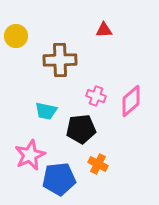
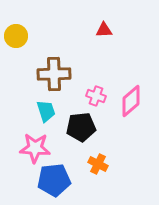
brown cross: moved 6 px left, 14 px down
cyan trapezoid: rotated 120 degrees counterclockwise
black pentagon: moved 2 px up
pink star: moved 5 px right, 7 px up; rotated 28 degrees clockwise
blue pentagon: moved 5 px left, 1 px down
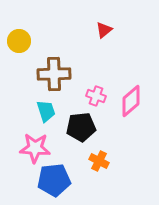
red triangle: rotated 36 degrees counterclockwise
yellow circle: moved 3 px right, 5 px down
orange cross: moved 1 px right, 3 px up
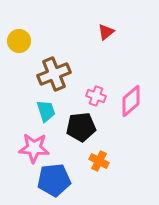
red triangle: moved 2 px right, 2 px down
brown cross: rotated 20 degrees counterclockwise
pink star: moved 1 px left
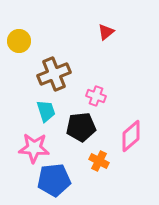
pink diamond: moved 35 px down
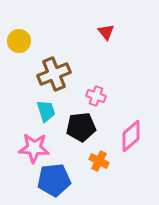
red triangle: rotated 30 degrees counterclockwise
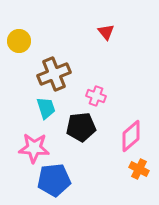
cyan trapezoid: moved 3 px up
orange cross: moved 40 px right, 8 px down
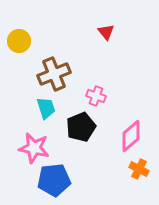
black pentagon: rotated 16 degrees counterclockwise
pink star: rotated 8 degrees clockwise
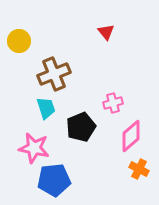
pink cross: moved 17 px right, 7 px down; rotated 36 degrees counterclockwise
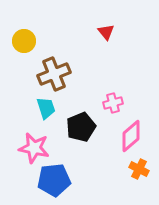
yellow circle: moved 5 px right
